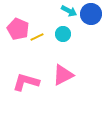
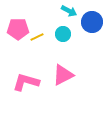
blue circle: moved 1 px right, 8 px down
pink pentagon: rotated 25 degrees counterclockwise
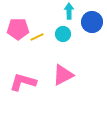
cyan arrow: rotated 119 degrees counterclockwise
pink L-shape: moved 3 px left
